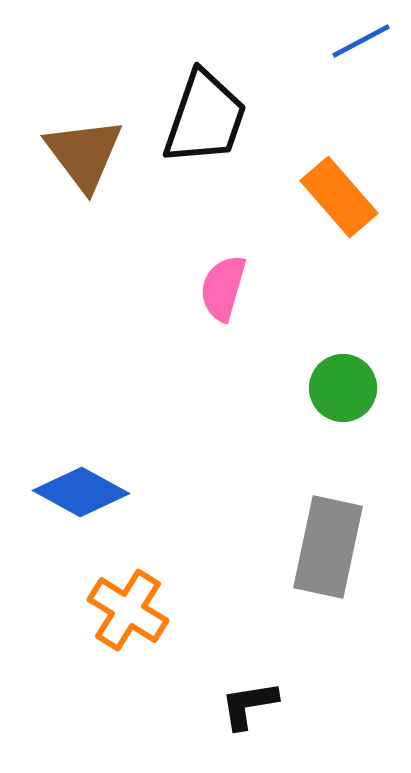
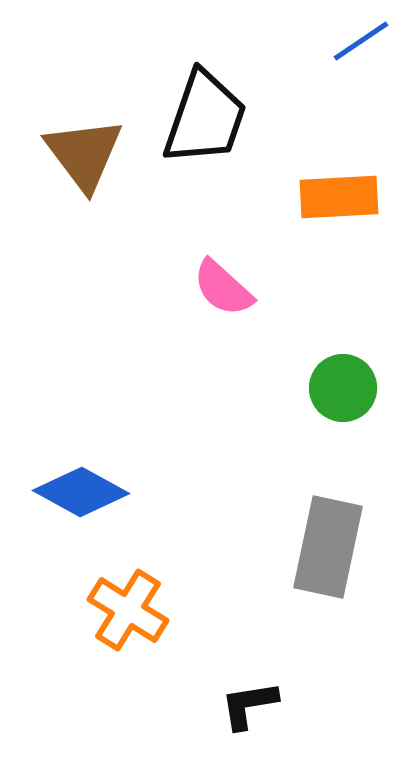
blue line: rotated 6 degrees counterclockwise
orange rectangle: rotated 52 degrees counterclockwise
pink semicircle: rotated 64 degrees counterclockwise
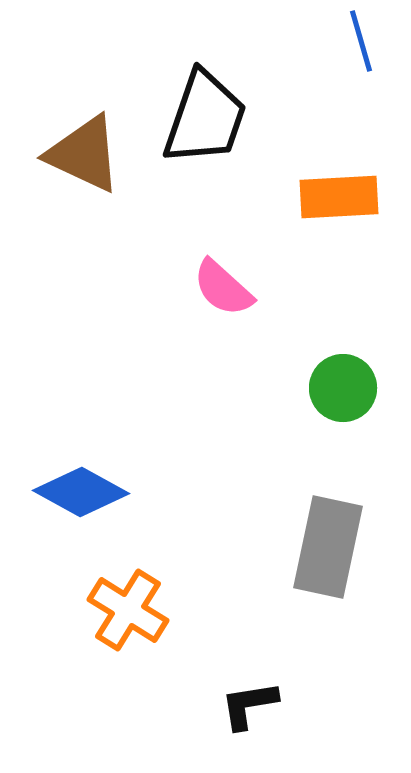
blue line: rotated 72 degrees counterclockwise
brown triangle: rotated 28 degrees counterclockwise
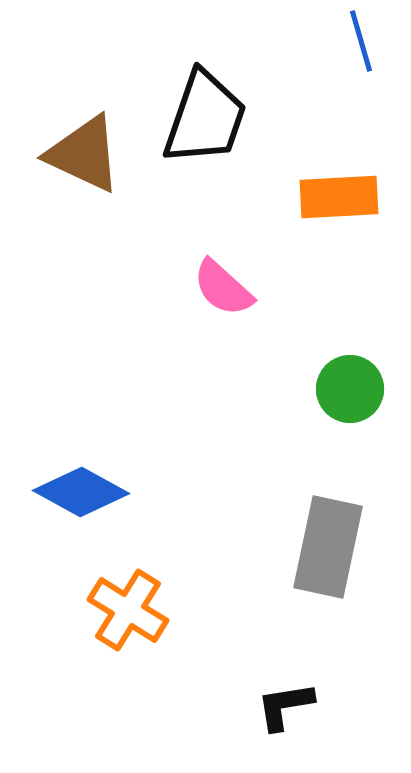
green circle: moved 7 px right, 1 px down
black L-shape: moved 36 px right, 1 px down
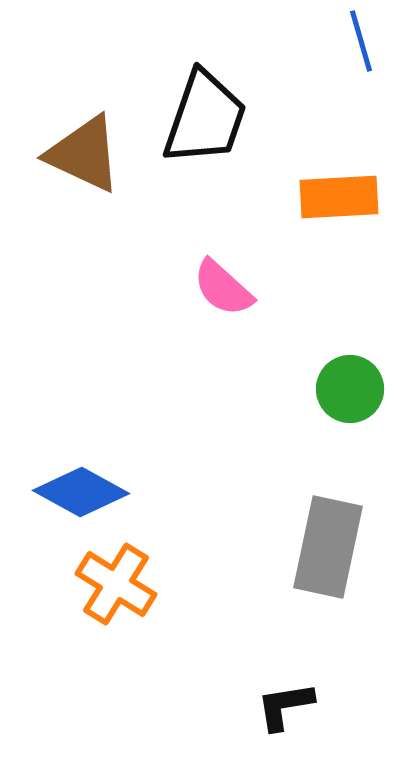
orange cross: moved 12 px left, 26 px up
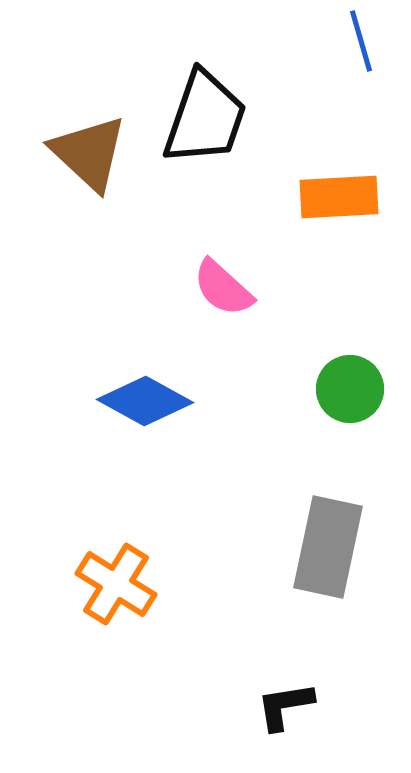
brown triangle: moved 5 px right, 1 px up; rotated 18 degrees clockwise
blue diamond: moved 64 px right, 91 px up
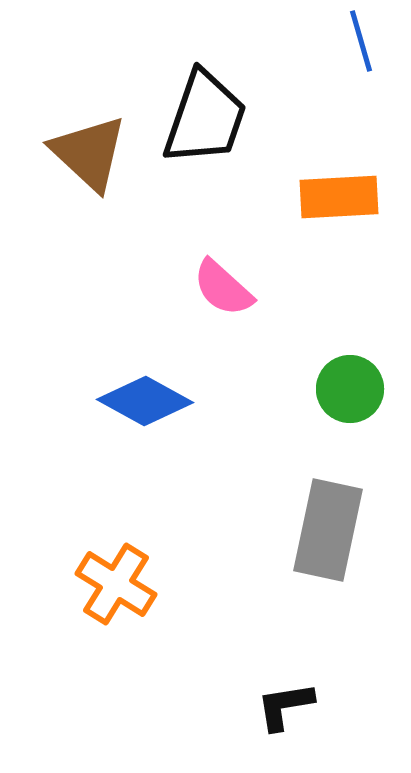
gray rectangle: moved 17 px up
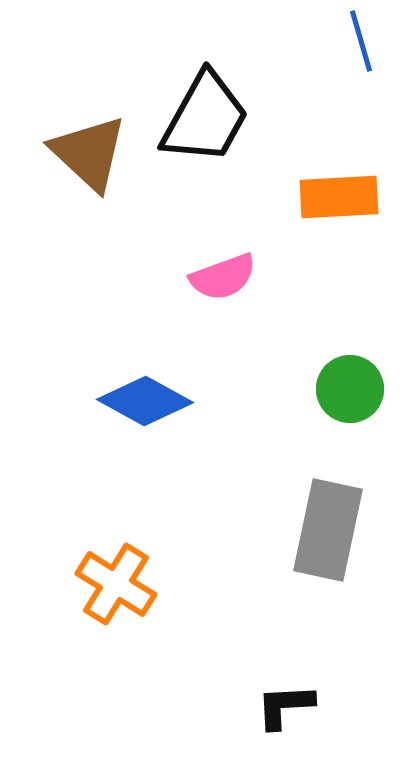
black trapezoid: rotated 10 degrees clockwise
pink semicircle: moved 11 px up; rotated 62 degrees counterclockwise
black L-shape: rotated 6 degrees clockwise
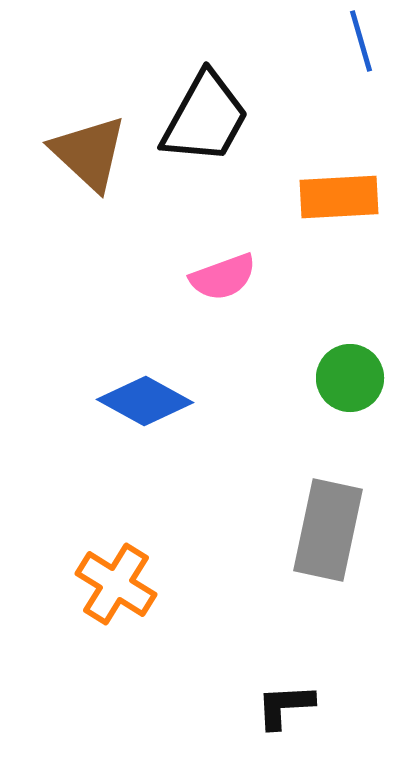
green circle: moved 11 px up
